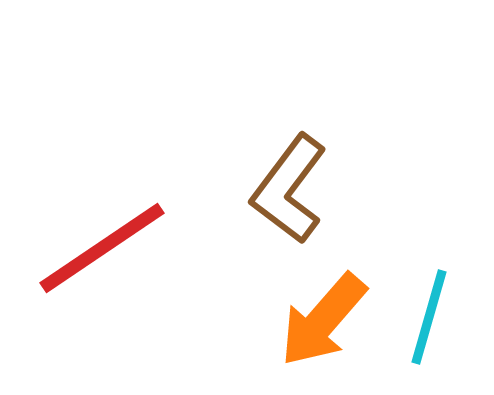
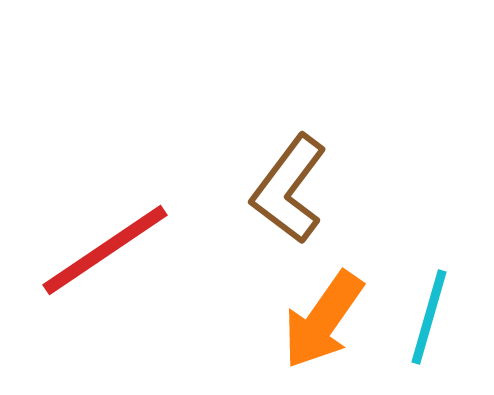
red line: moved 3 px right, 2 px down
orange arrow: rotated 6 degrees counterclockwise
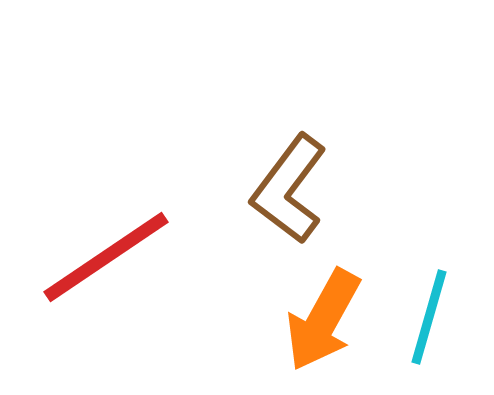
red line: moved 1 px right, 7 px down
orange arrow: rotated 6 degrees counterclockwise
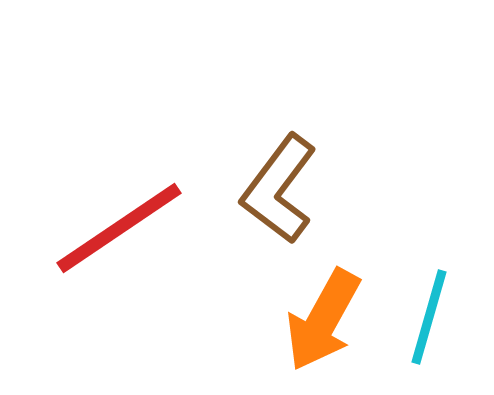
brown L-shape: moved 10 px left
red line: moved 13 px right, 29 px up
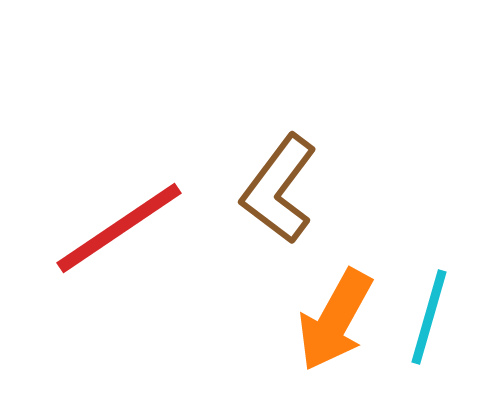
orange arrow: moved 12 px right
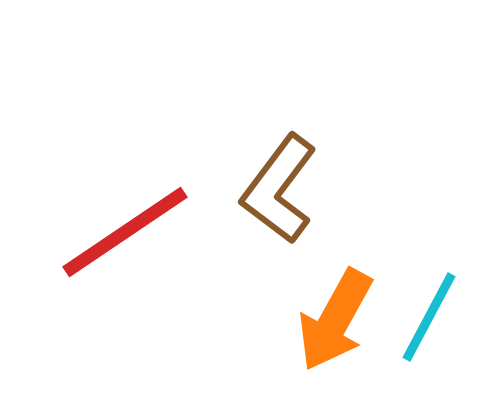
red line: moved 6 px right, 4 px down
cyan line: rotated 12 degrees clockwise
